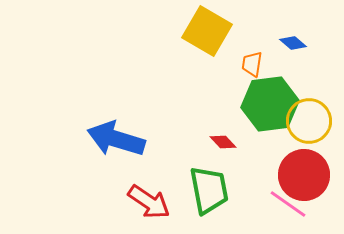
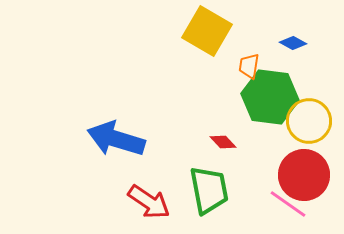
blue diamond: rotated 12 degrees counterclockwise
orange trapezoid: moved 3 px left, 2 px down
green hexagon: moved 7 px up; rotated 14 degrees clockwise
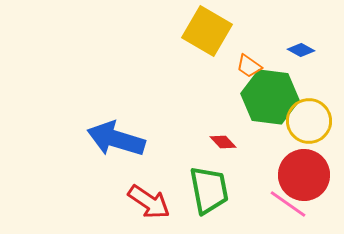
blue diamond: moved 8 px right, 7 px down
orange trapezoid: rotated 64 degrees counterclockwise
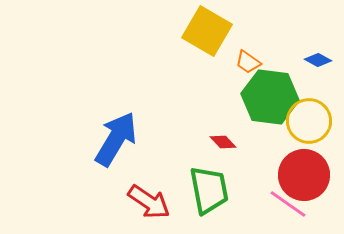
blue diamond: moved 17 px right, 10 px down
orange trapezoid: moved 1 px left, 4 px up
blue arrow: rotated 104 degrees clockwise
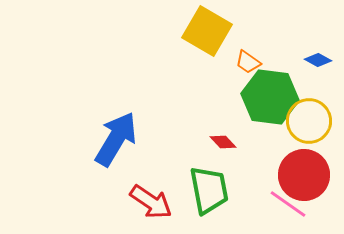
red arrow: moved 2 px right
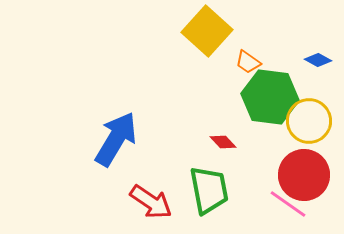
yellow square: rotated 12 degrees clockwise
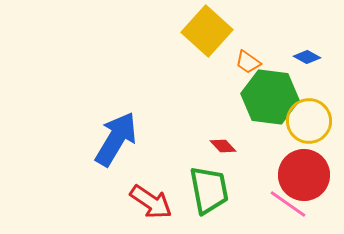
blue diamond: moved 11 px left, 3 px up
red diamond: moved 4 px down
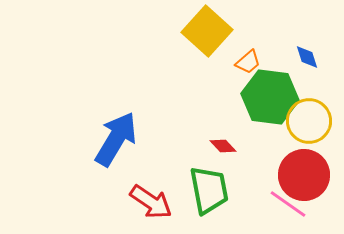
blue diamond: rotated 44 degrees clockwise
orange trapezoid: rotated 76 degrees counterclockwise
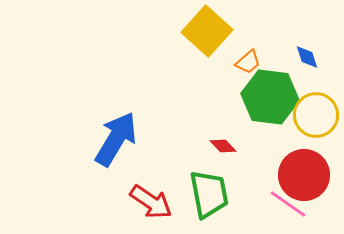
yellow circle: moved 7 px right, 6 px up
green trapezoid: moved 4 px down
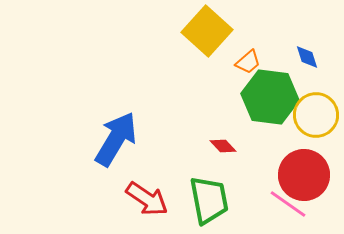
green trapezoid: moved 6 px down
red arrow: moved 4 px left, 3 px up
